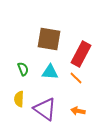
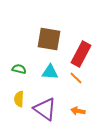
green semicircle: moved 4 px left; rotated 56 degrees counterclockwise
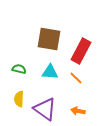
red rectangle: moved 3 px up
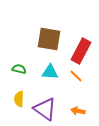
orange line: moved 2 px up
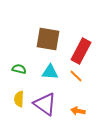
brown square: moved 1 px left
purple triangle: moved 5 px up
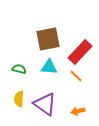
brown square: rotated 20 degrees counterclockwise
red rectangle: moved 1 px left, 1 px down; rotated 15 degrees clockwise
cyan triangle: moved 1 px left, 5 px up
orange arrow: rotated 24 degrees counterclockwise
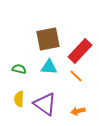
red rectangle: moved 1 px up
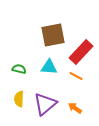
brown square: moved 5 px right, 4 px up
red rectangle: moved 1 px right, 1 px down
orange line: rotated 16 degrees counterclockwise
purple triangle: rotated 45 degrees clockwise
orange arrow: moved 3 px left, 3 px up; rotated 48 degrees clockwise
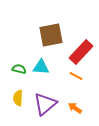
brown square: moved 2 px left
cyan triangle: moved 8 px left
yellow semicircle: moved 1 px left, 1 px up
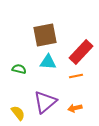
brown square: moved 6 px left
cyan triangle: moved 7 px right, 5 px up
orange line: rotated 40 degrees counterclockwise
yellow semicircle: moved 15 px down; rotated 140 degrees clockwise
purple triangle: moved 2 px up
orange arrow: rotated 48 degrees counterclockwise
